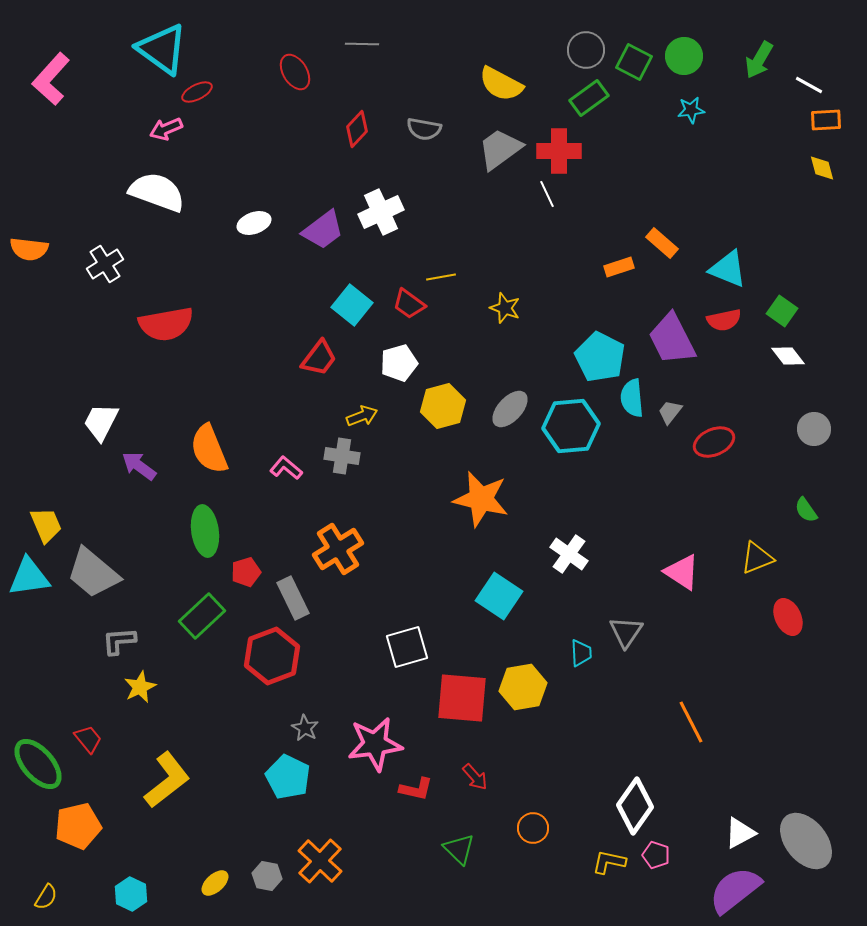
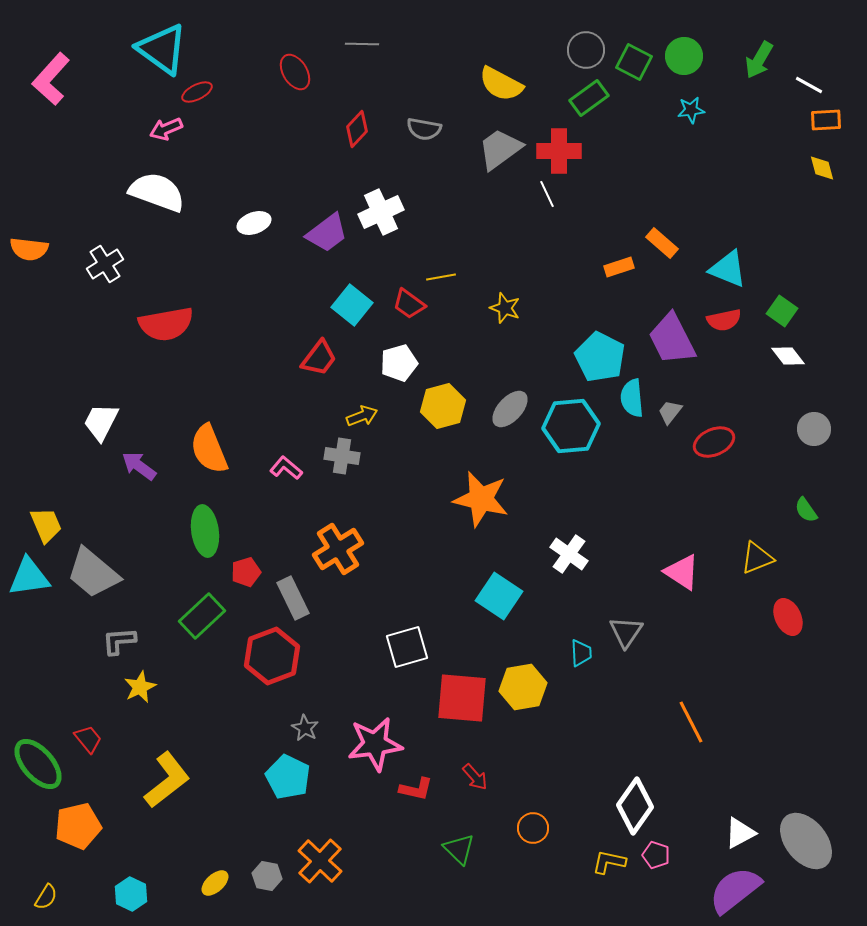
purple trapezoid at (323, 230): moved 4 px right, 3 px down
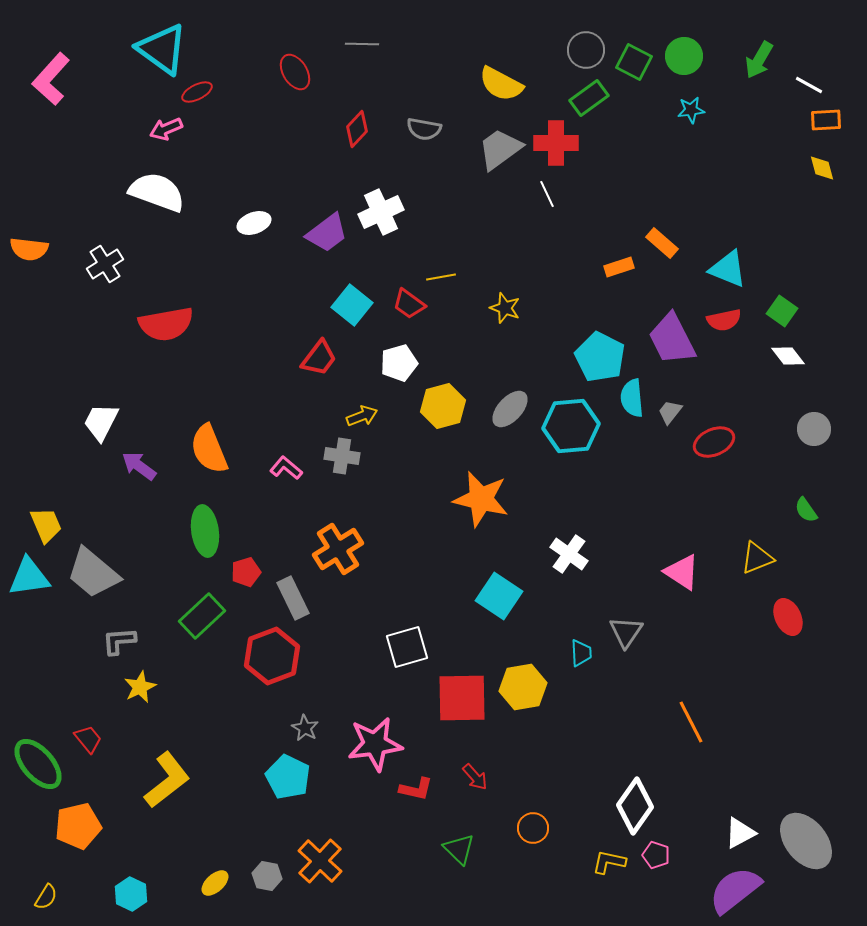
red cross at (559, 151): moved 3 px left, 8 px up
red square at (462, 698): rotated 6 degrees counterclockwise
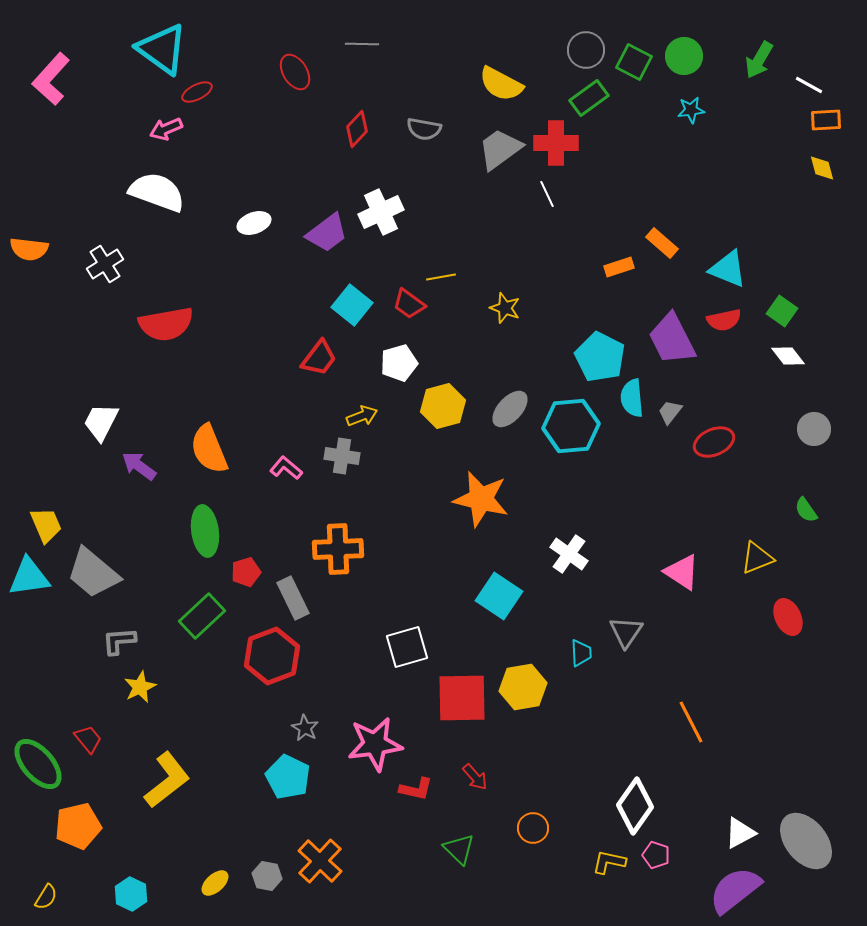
orange cross at (338, 549): rotated 30 degrees clockwise
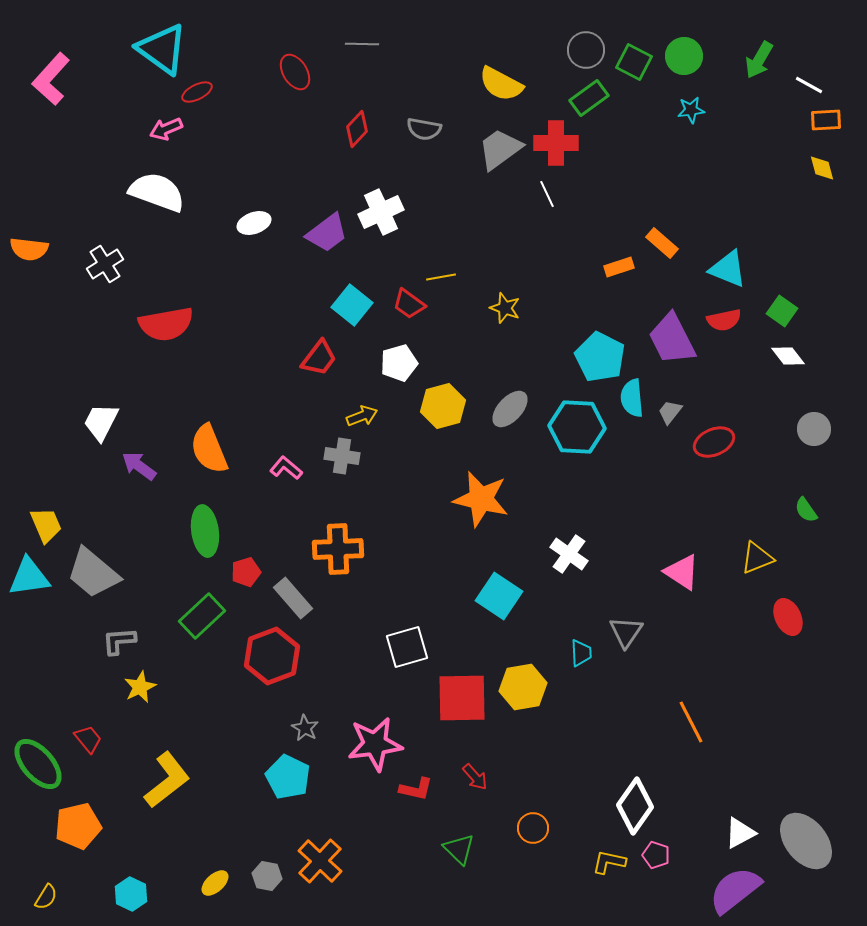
cyan hexagon at (571, 426): moved 6 px right, 1 px down; rotated 8 degrees clockwise
gray rectangle at (293, 598): rotated 15 degrees counterclockwise
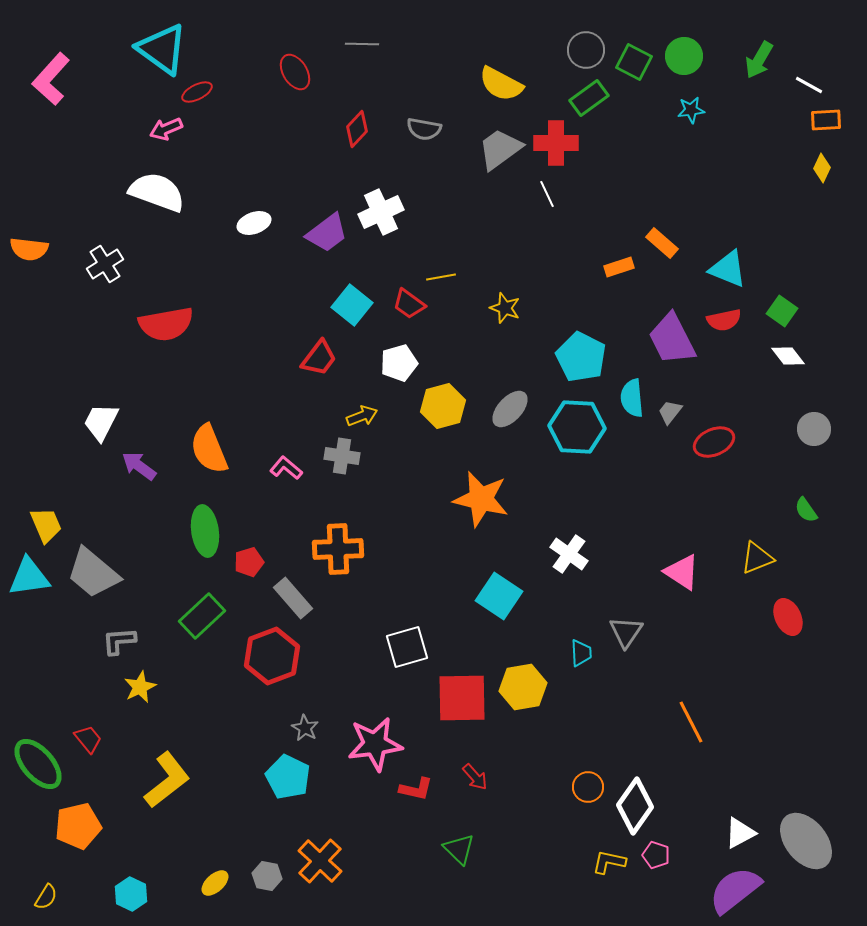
yellow diamond at (822, 168): rotated 40 degrees clockwise
cyan pentagon at (600, 357): moved 19 px left
red pentagon at (246, 572): moved 3 px right, 10 px up
orange circle at (533, 828): moved 55 px right, 41 px up
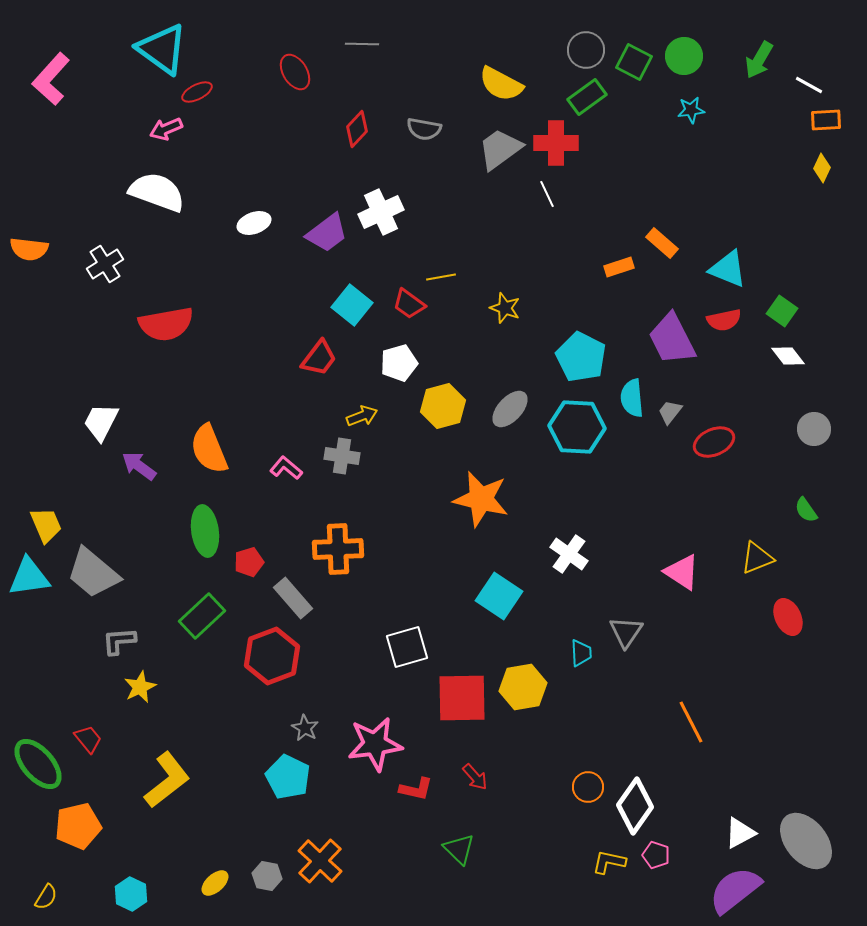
green rectangle at (589, 98): moved 2 px left, 1 px up
